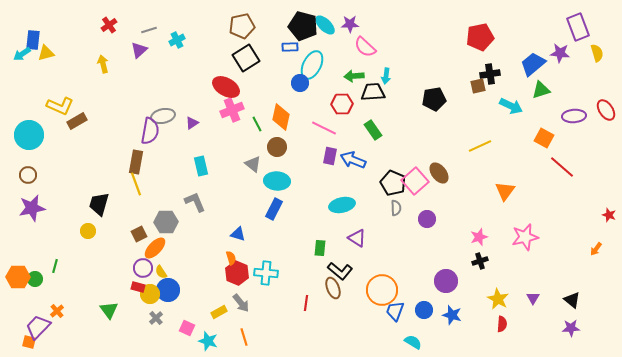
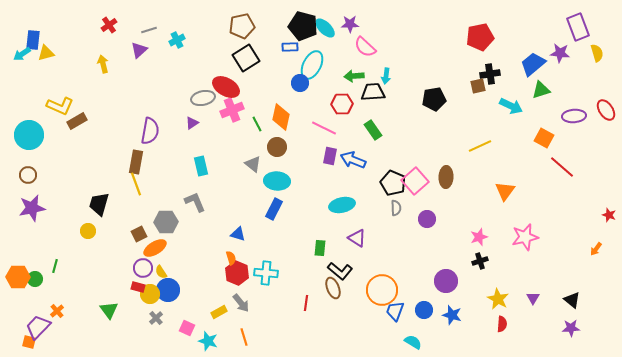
cyan ellipse at (325, 25): moved 3 px down
gray ellipse at (163, 116): moved 40 px right, 18 px up
brown ellipse at (439, 173): moved 7 px right, 4 px down; rotated 40 degrees clockwise
orange ellipse at (155, 248): rotated 15 degrees clockwise
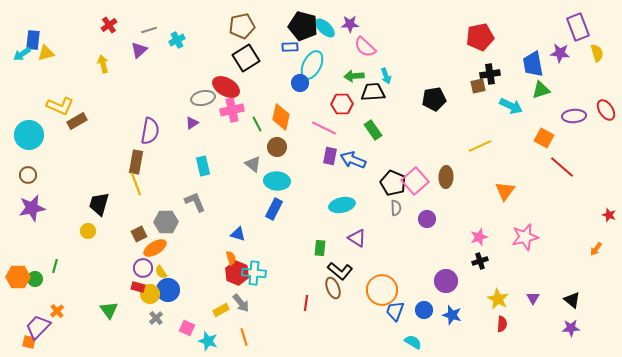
blue trapezoid at (533, 64): rotated 60 degrees counterclockwise
cyan arrow at (386, 76): rotated 28 degrees counterclockwise
pink cross at (232, 110): rotated 10 degrees clockwise
cyan rectangle at (201, 166): moved 2 px right
cyan cross at (266, 273): moved 12 px left
yellow rectangle at (219, 312): moved 2 px right, 2 px up
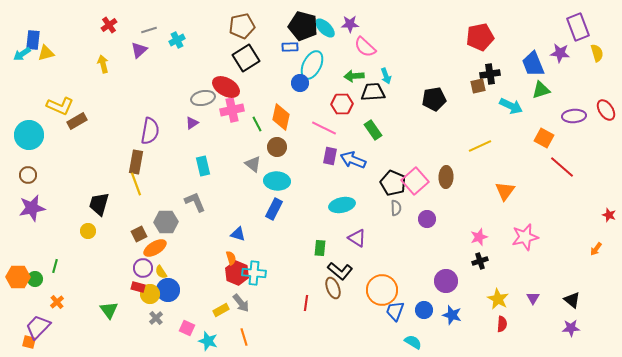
blue trapezoid at (533, 64): rotated 12 degrees counterclockwise
orange cross at (57, 311): moved 9 px up
